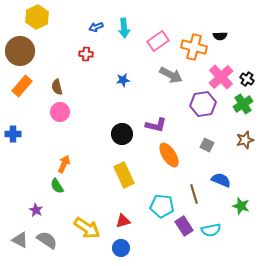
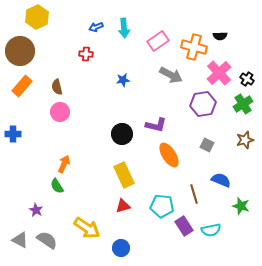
pink cross: moved 2 px left, 4 px up
red triangle: moved 15 px up
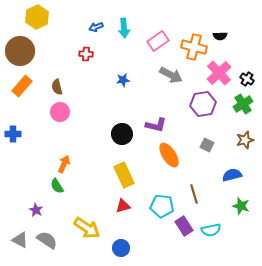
blue semicircle: moved 11 px right, 5 px up; rotated 36 degrees counterclockwise
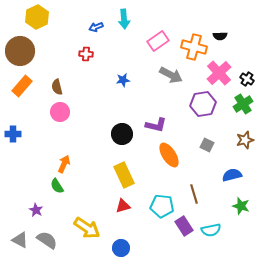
cyan arrow: moved 9 px up
